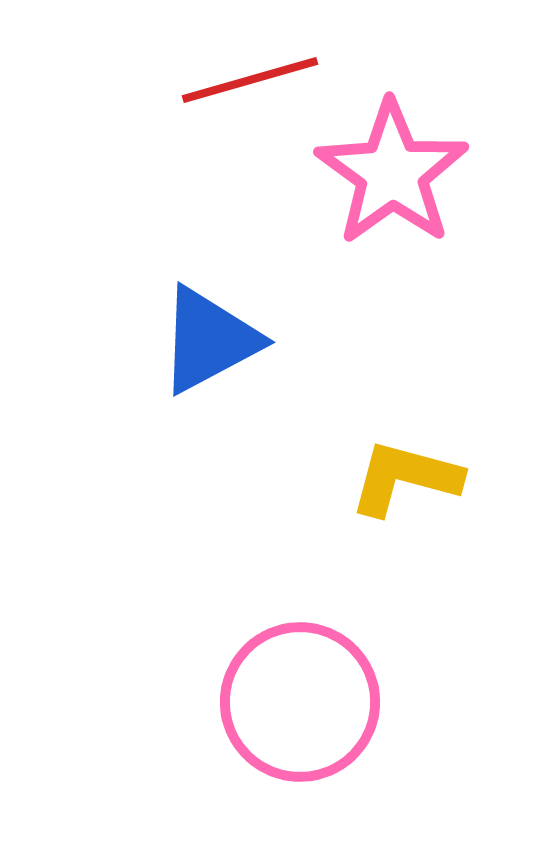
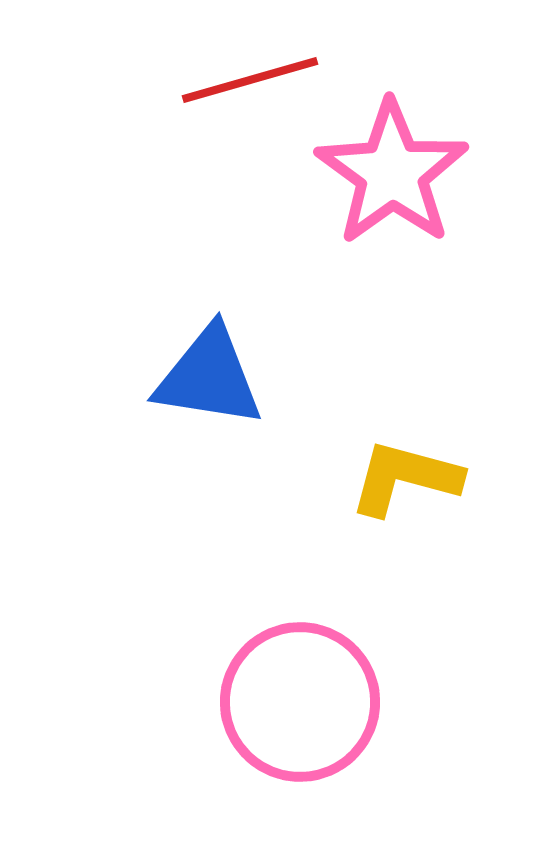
blue triangle: moved 37 px down; rotated 37 degrees clockwise
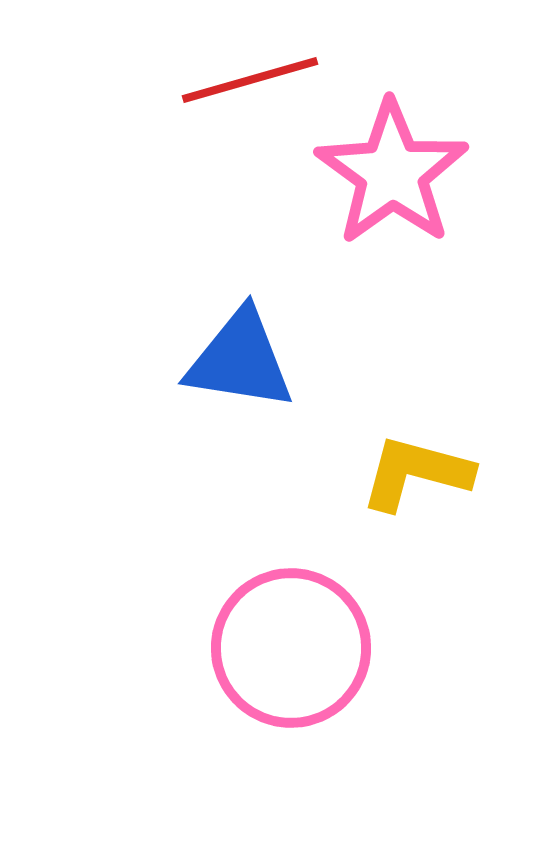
blue triangle: moved 31 px right, 17 px up
yellow L-shape: moved 11 px right, 5 px up
pink circle: moved 9 px left, 54 px up
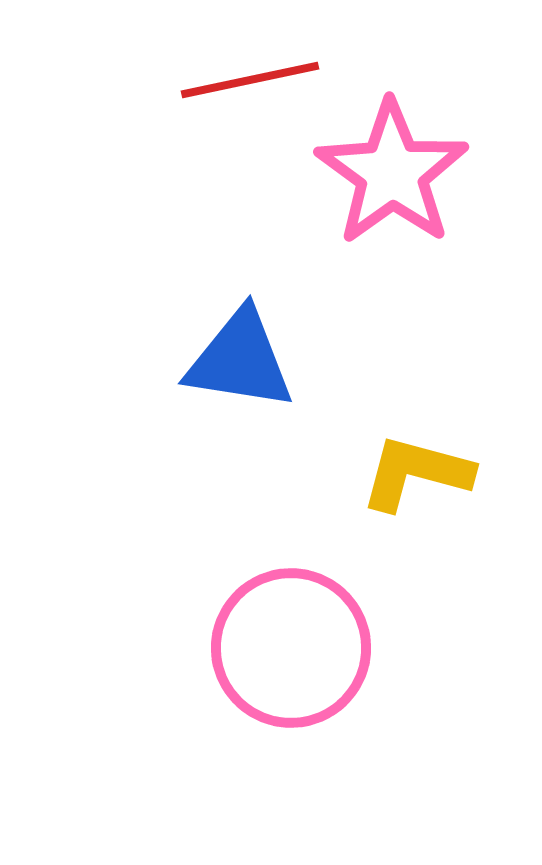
red line: rotated 4 degrees clockwise
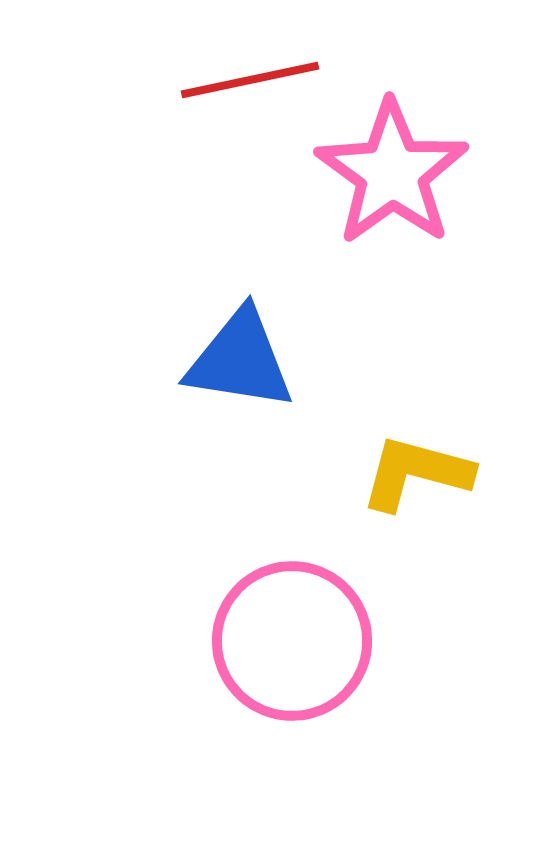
pink circle: moved 1 px right, 7 px up
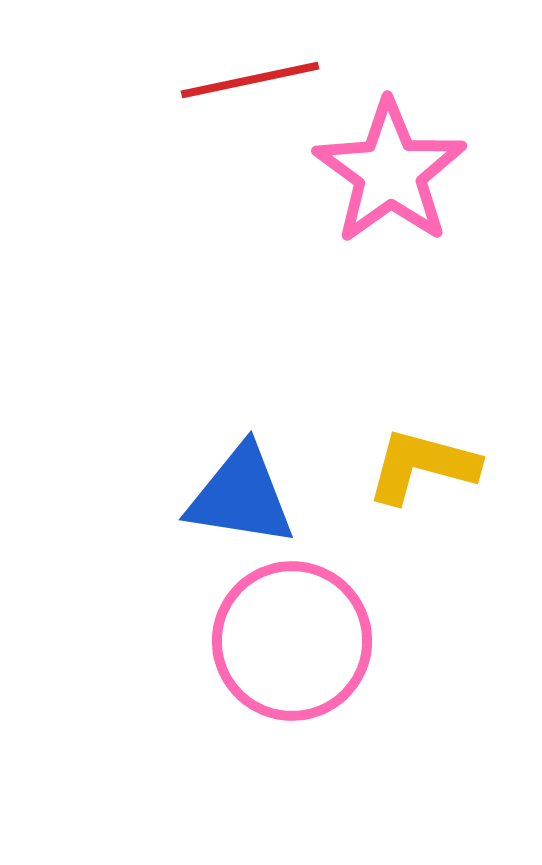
pink star: moved 2 px left, 1 px up
blue triangle: moved 1 px right, 136 px down
yellow L-shape: moved 6 px right, 7 px up
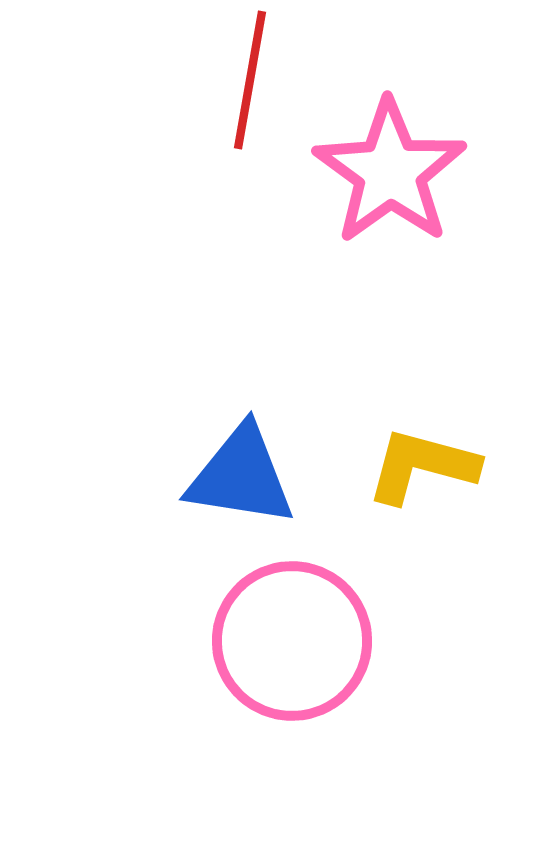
red line: rotated 68 degrees counterclockwise
blue triangle: moved 20 px up
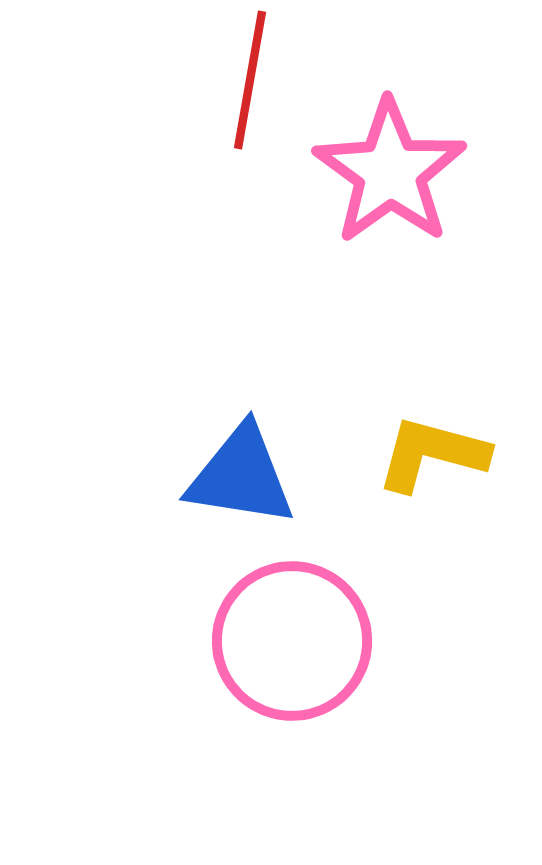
yellow L-shape: moved 10 px right, 12 px up
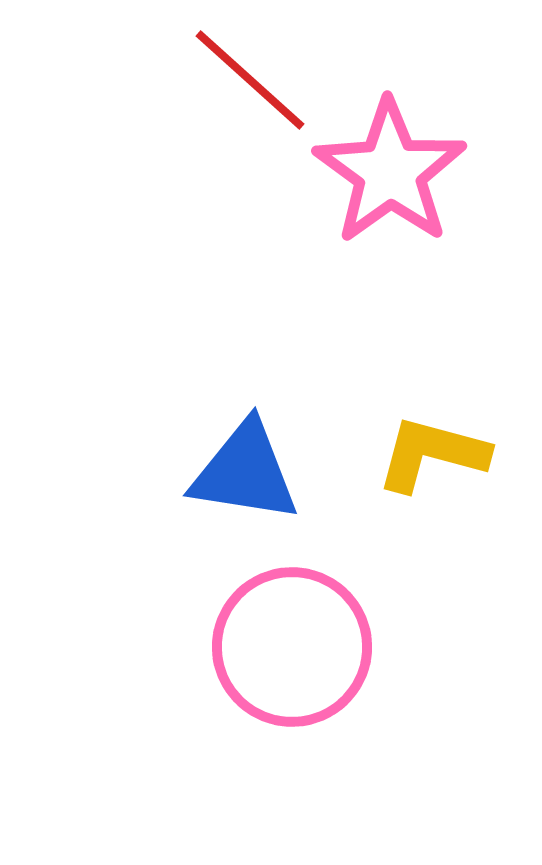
red line: rotated 58 degrees counterclockwise
blue triangle: moved 4 px right, 4 px up
pink circle: moved 6 px down
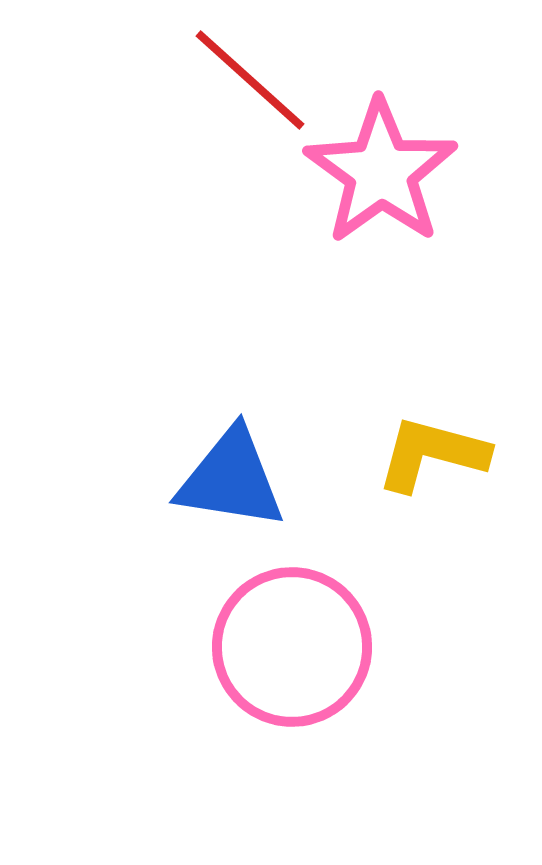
pink star: moved 9 px left
blue triangle: moved 14 px left, 7 px down
